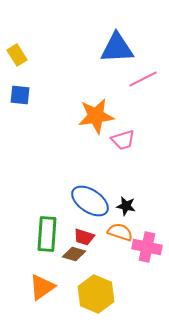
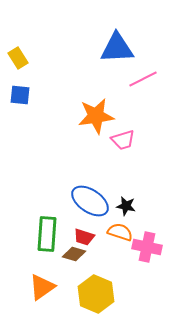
yellow rectangle: moved 1 px right, 3 px down
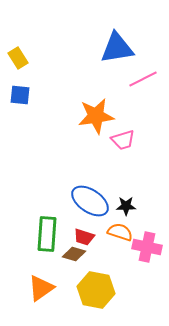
blue triangle: rotated 6 degrees counterclockwise
black star: rotated 12 degrees counterclockwise
orange triangle: moved 1 px left, 1 px down
yellow hexagon: moved 4 px up; rotated 12 degrees counterclockwise
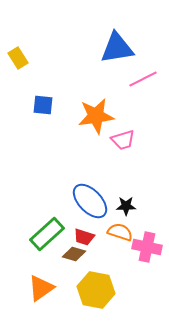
blue square: moved 23 px right, 10 px down
blue ellipse: rotated 12 degrees clockwise
green rectangle: rotated 44 degrees clockwise
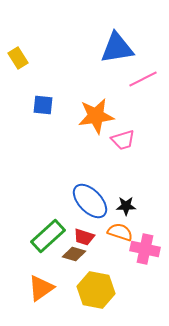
green rectangle: moved 1 px right, 2 px down
pink cross: moved 2 px left, 2 px down
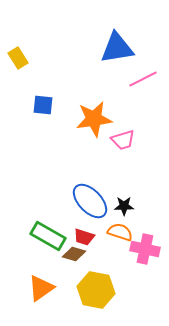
orange star: moved 2 px left, 3 px down
black star: moved 2 px left
green rectangle: rotated 72 degrees clockwise
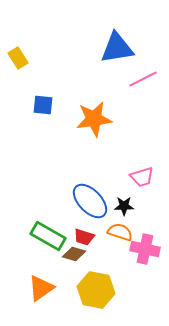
pink trapezoid: moved 19 px right, 37 px down
